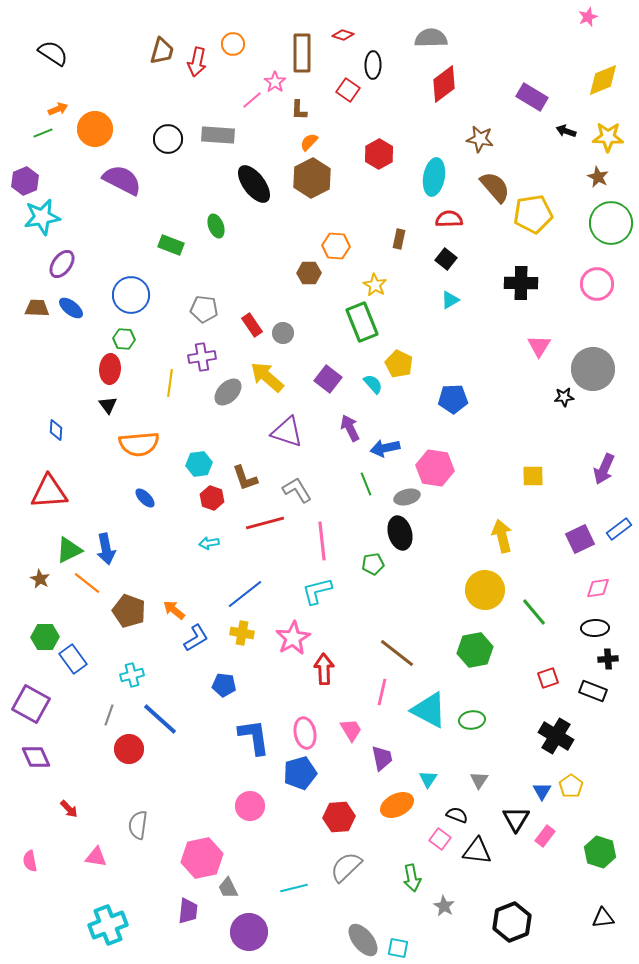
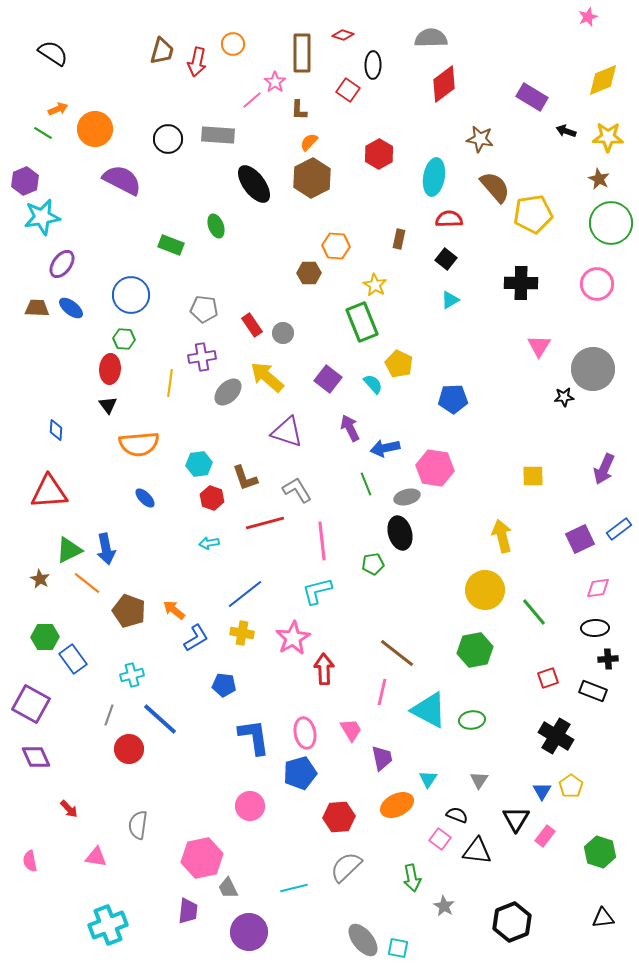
green line at (43, 133): rotated 54 degrees clockwise
brown star at (598, 177): moved 1 px right, 2 px down
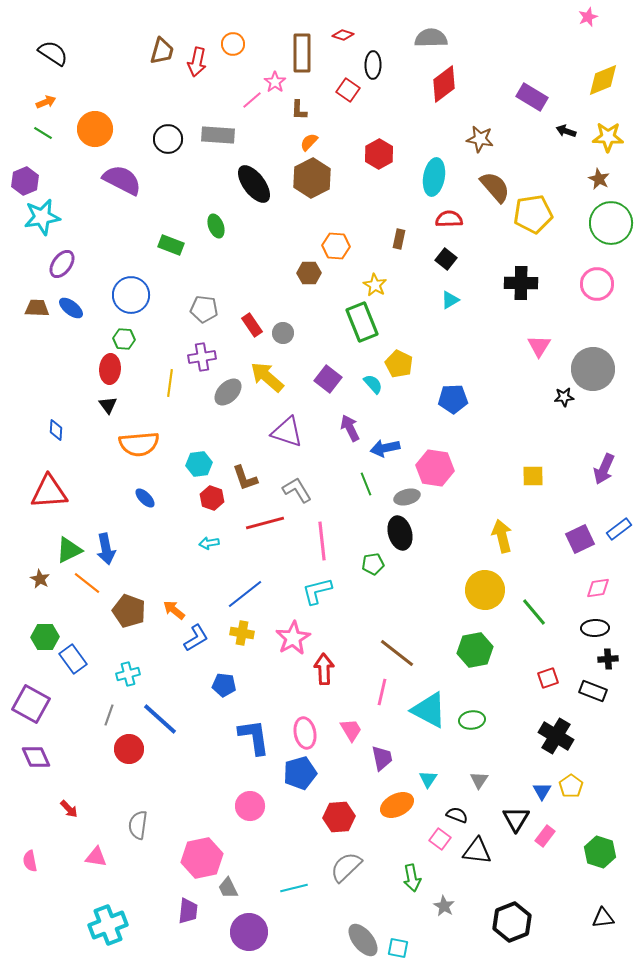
orange arrow at (58, 109): moved 12 px left, 7 px up
cyan cross at (132, 675): moved 4 px left, 1 px up
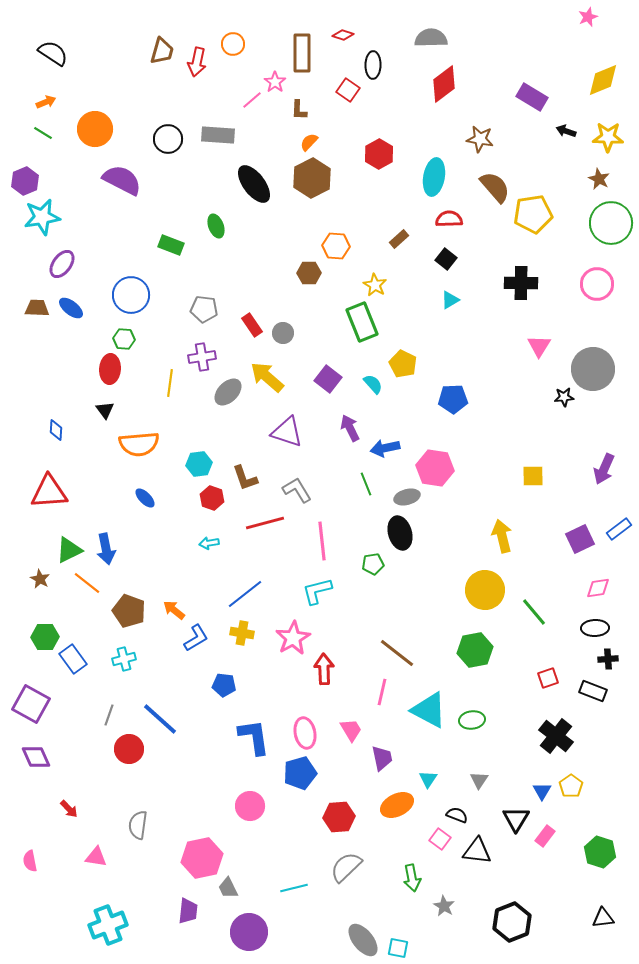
brown rectangle at (399, 239): rotated 36 degrees clockwise
yellow pentagon at (399, 364): moved 4 px right
black triangle at (108, 405): moved 3 px left, 5 px down
cyan cross at (128, 674): moved 4 px left, 15 px up
black cross at (556, 736): rotated 8 degrees clockwise
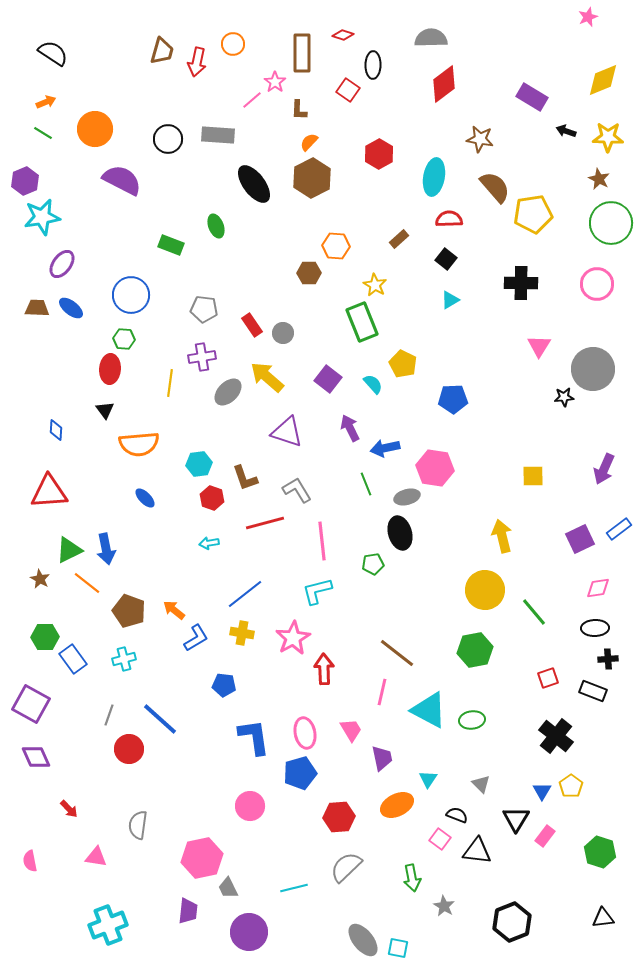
gray triangle at (479, 780): moved 2 px right, 4 px down; rotated 18 degrees counterclockwise
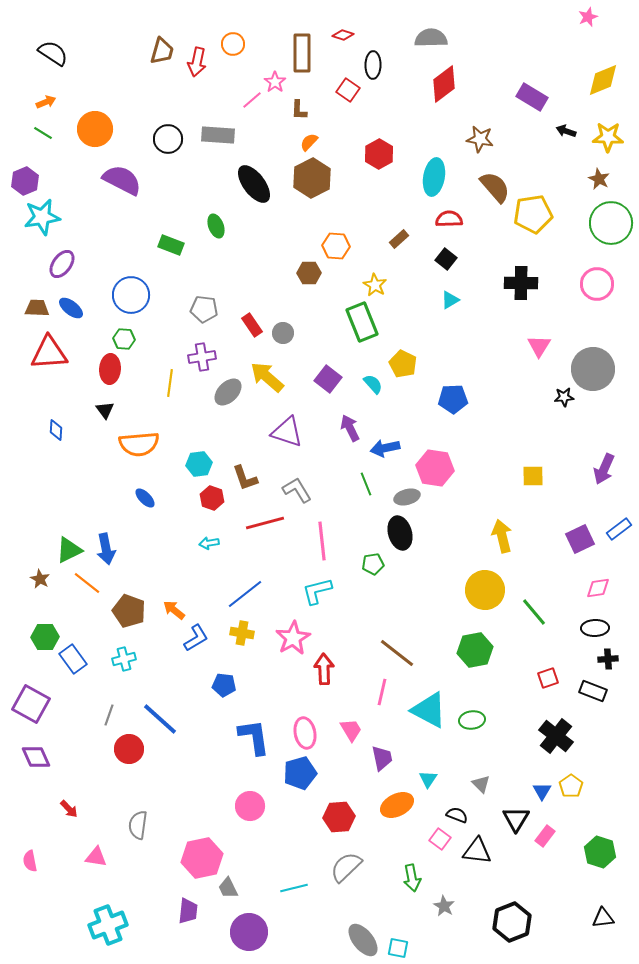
red triangle at (49, 492): moved 139 px up
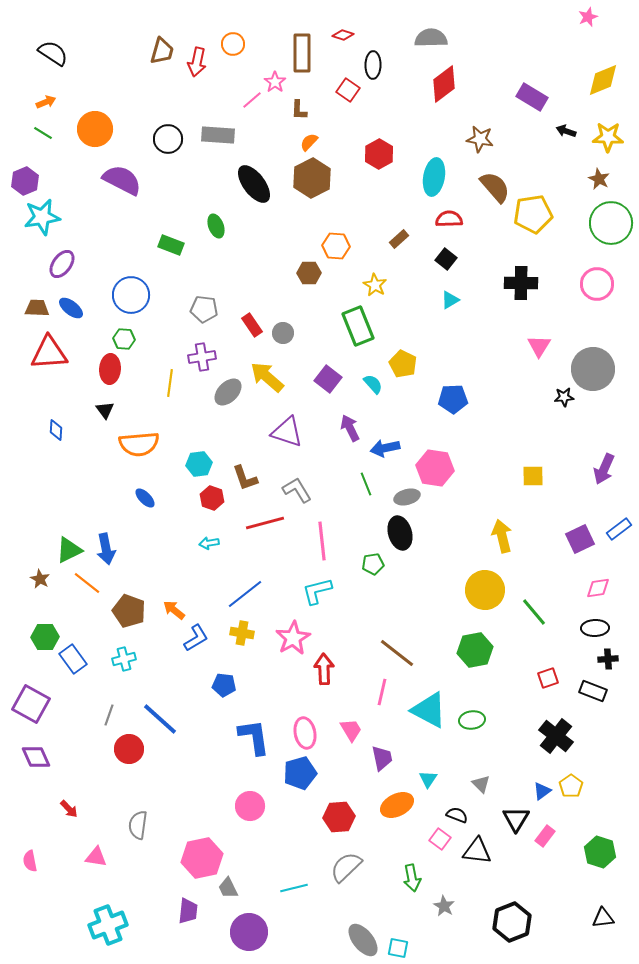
green rectangle at (362, 322): moved 4 px left, 4 px down
blue triangle at (542, 791): rotated 24 degrees clockwise
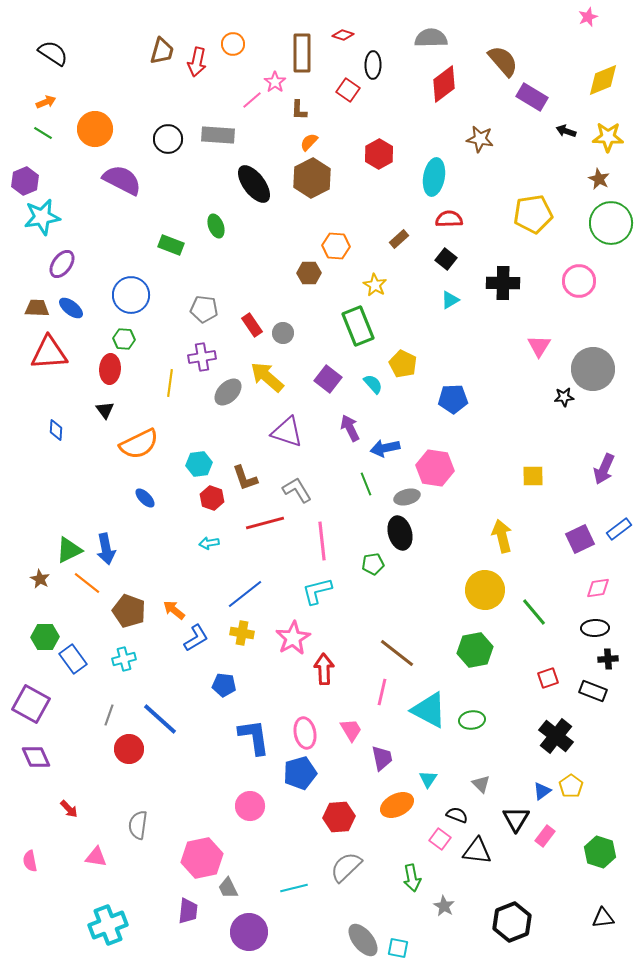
brown semicircle at (495, 187): moved 8 px right, 126 px up
black cross at (521, 283): moved 18 px left
pink circle at (597, 284): moved 18 px left, 3 px up
orange semicircle at (139, 444): rotated 21 degrees counterclockwise
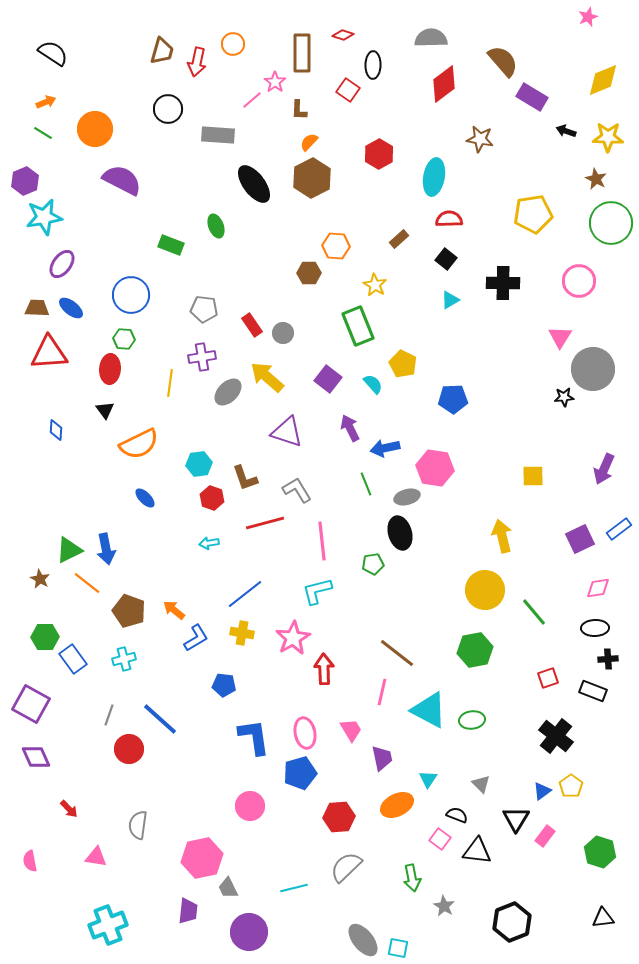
black circle at (168, 139): moved 30 px up
brown star at (599, 179): moved 3 px left
cyan star at (42, 217): moved 2 px right
pink triangle at (539, 346): moved 21 px right, 9 px up
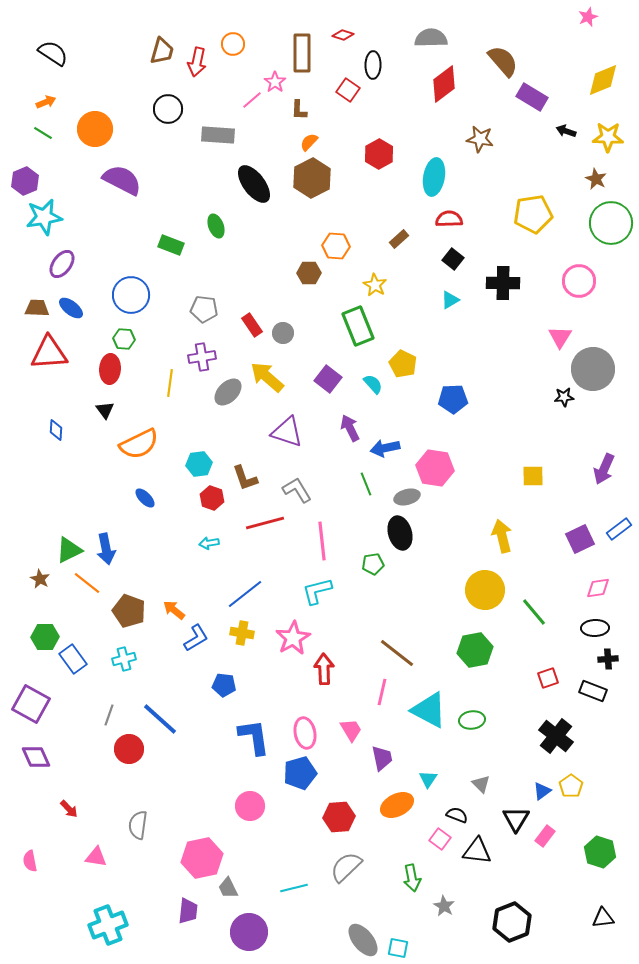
black square at (446, 259): moved 7 px right
